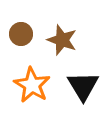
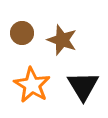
brown circle: moved 1 px right, 1 px up
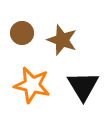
orange star: rotated 18 degrees counterclockwise
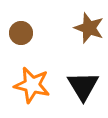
brown circle: moved 1 px left
brown star: moved 27 px right, 12 px up
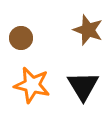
brown star: moved 1 px left, 2 px down
brown circle: moved 5 px down
